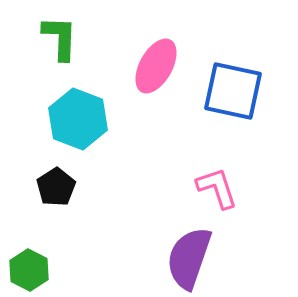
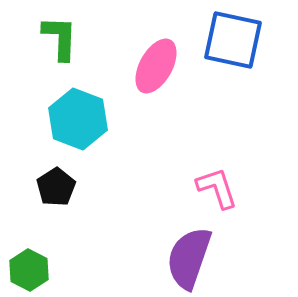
blue square: moved 51 px up
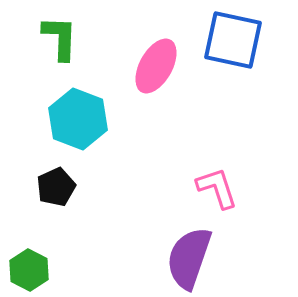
black pentagon: rotated 9 degrees clockwise
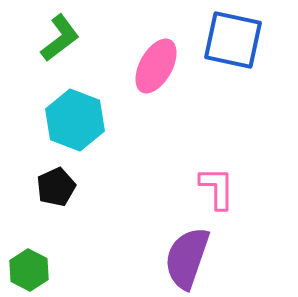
green L-shape: rotated 51 degrees clockwise
cyan hexagon: moved 3 px left, 1 px down
pink L-shape: rotated 18 degrees clockwise
purple semicircle: moved 2 px left
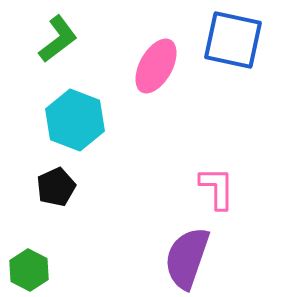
green L-shape: moved 2 px left, 1 px down
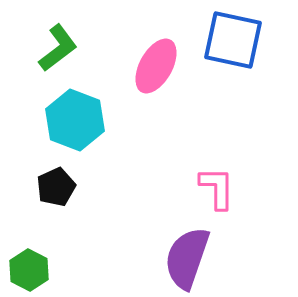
green L-shape: moved 9 px down
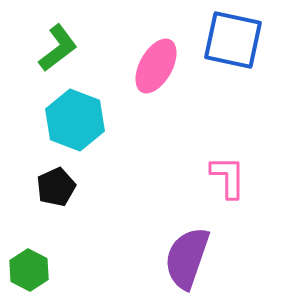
pink L-shape: moved 11 px right, 11 px up
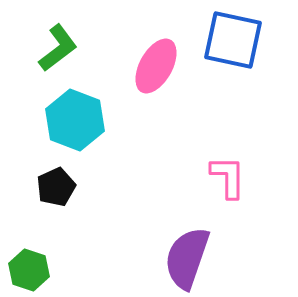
green hexagon: rotated 9 degrees counterclockwise
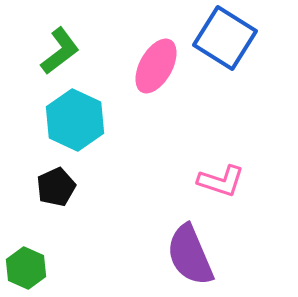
blue square: moved 8 px left, 2 px up; rotated 20 degrees clockwise
green L-shape: moved 2 px right, 3 px down
cyan hexagon: rotated 4 degrees clockwise
pink L-shape: moved 7 px left, 4 px down; rotated 108 degrees clockwise
purple semicircle: moved 3 px right, 3 px up; rotated 42 degrees counterclockwise
green hexagon: moved 3 px left, 2 px up; rotated 6 degrees clockwise
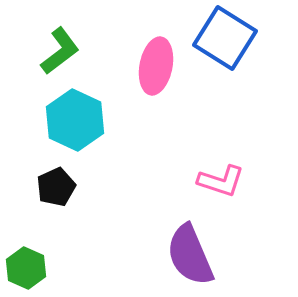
pink ellipse: rotated 18 degrees counterclockwise
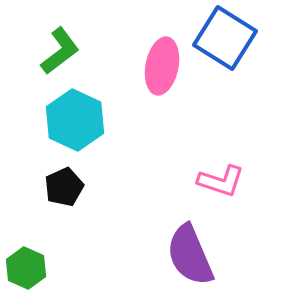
pink ellipse: moved 6 px right
black pentagon: moved 8 px right
